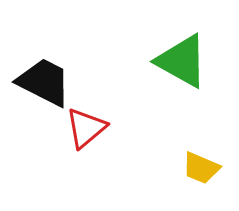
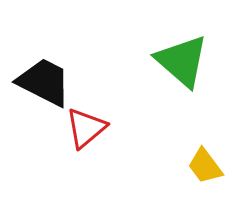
green triangle: rotated 12 degrees clockwise
yellow trapezoid: moved 4 px right, 2 px up; rotated 30 degrees clockwise
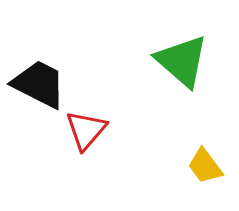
black trapezoid: moved 5 px left, 2 px down
red triangle: moved 2 px down; rotated 9 degrees counterclockwise
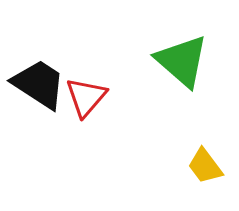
black trapezoid: rotated 6 degrees clockwise
red triangle: moved 33 px up
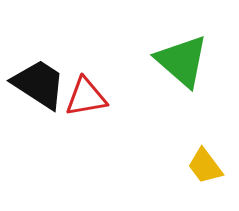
red triangle: rotated 39 degrees clockwise
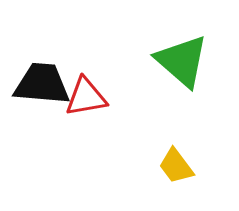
black trapezoid: moved 3 px right; rotated 28 degrees counterclockwise
yellow trapezoid: moved 29 px left
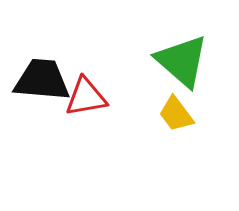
black trapezoid: moved 4 px up
yellow trapezoid: moved 52 px up
